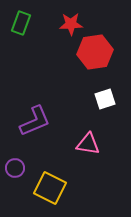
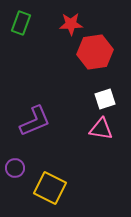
pink triangle: moved 13 px right, 15 px up
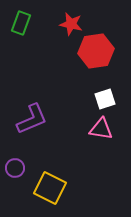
red star: rotated 15 degrees clockwise
red hexagon: moved 1 px right, 1 px up
purple L-shape: moved 3 px left, 2 px up
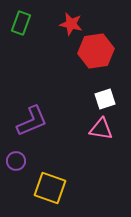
purple L-shape: moved 2 px down
purple circle: moved 1 px right, 7 px up
yellow square: rotated 8 degrees counterclockwise
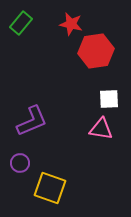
green rectangle: rotated 20 degrees clockwise
white square: moved 4 px right; rotated 15 degrees clockwise
purple circle: moved 4 px right, 2 px down
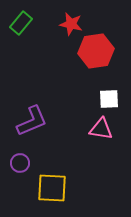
yellow square: moved 2 px right; rotated 16 degrees counterclockwise
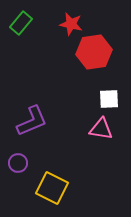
red hexagon: moved 2 px left, 1 px down
purple circle: moved 2 px left
yellow square: rotated 24 degrees clockwise
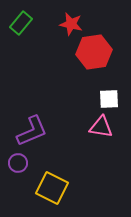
purple L-shape: moved 10 px down
pink triangle: moved 2 px up
